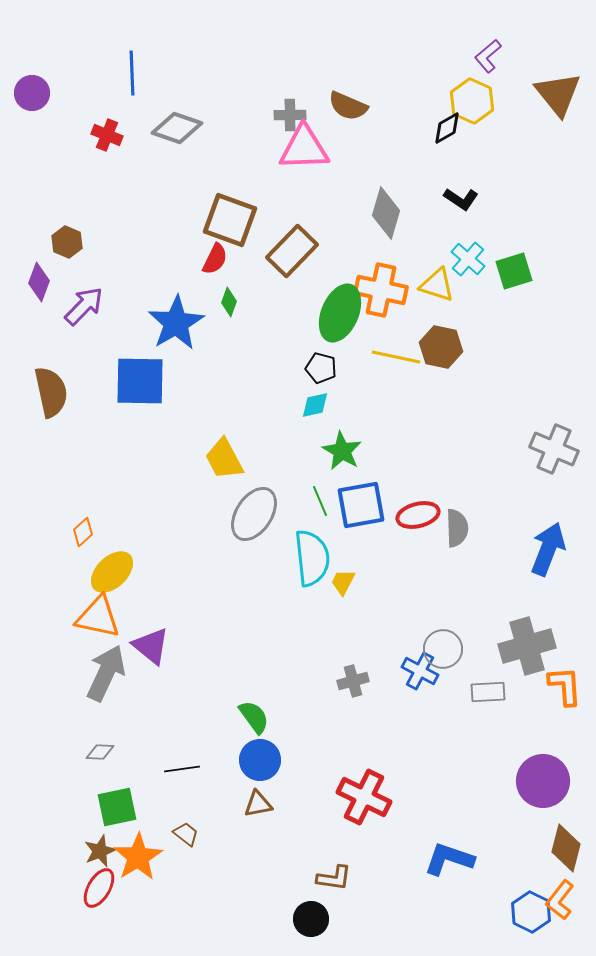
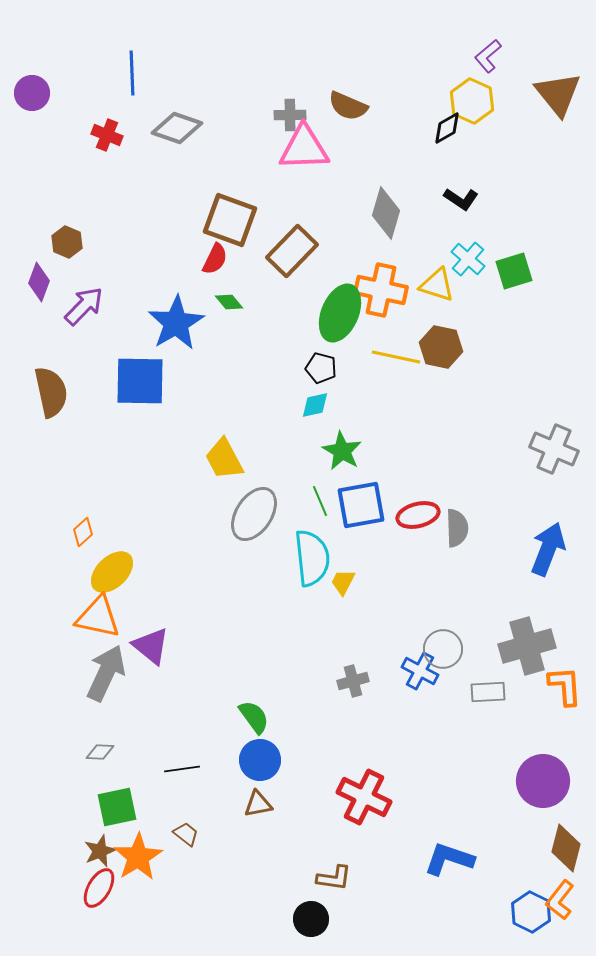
green diamond at (229, 302): rotated 60 degrees counterclockwise
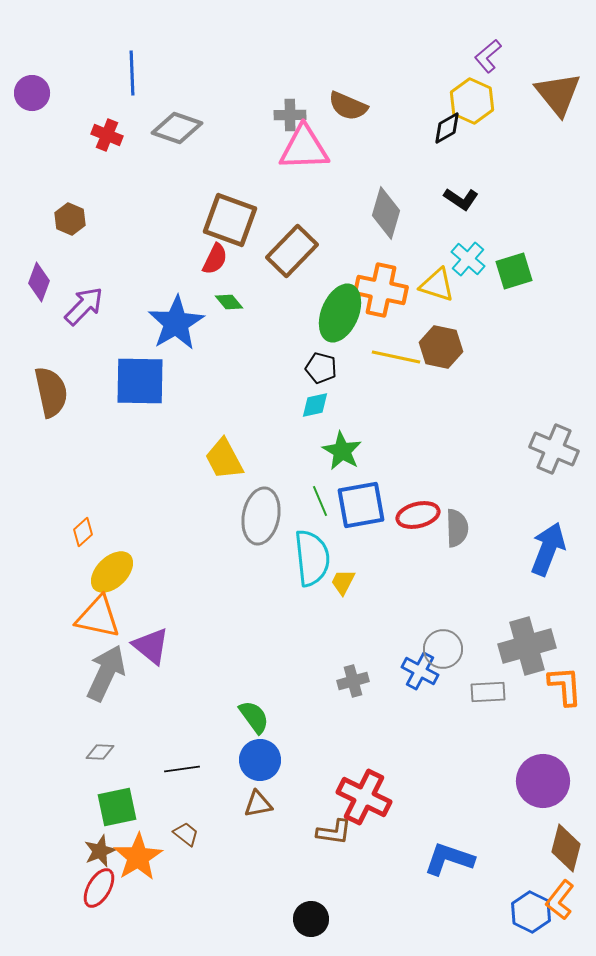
brown hexagon at (67, 242): moved 3 px right, 23 px up
gray ellipse at (254, 514): moved 7 px right, 2 px down; rotated 22 degrees counterclockwise
brown L-shape at (334, 878): moved 46 px up
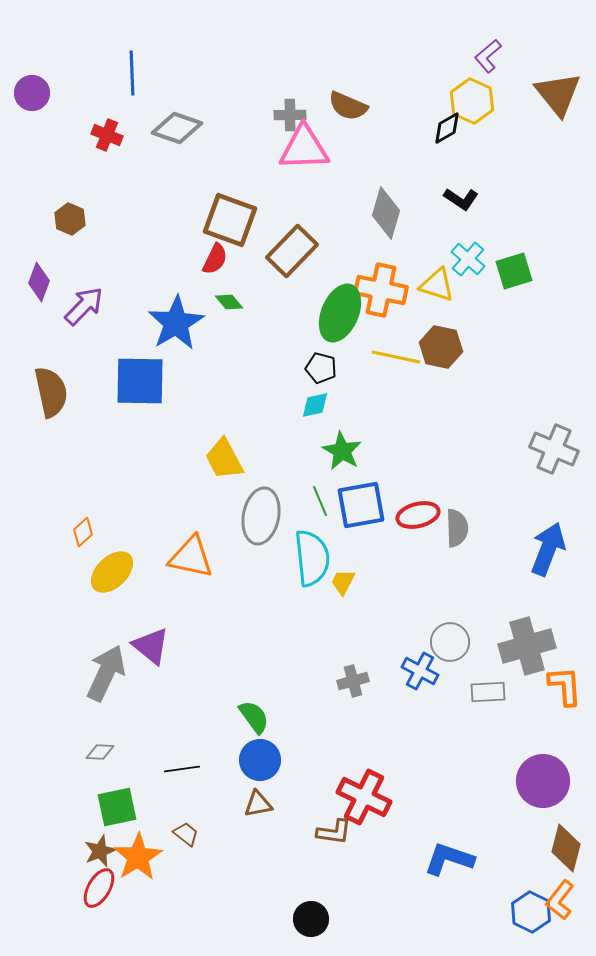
orange triangle at (98, 617): moved 93 px right, 60 px up
gray circle at (443, 649): moved 7 px right, 7 px up
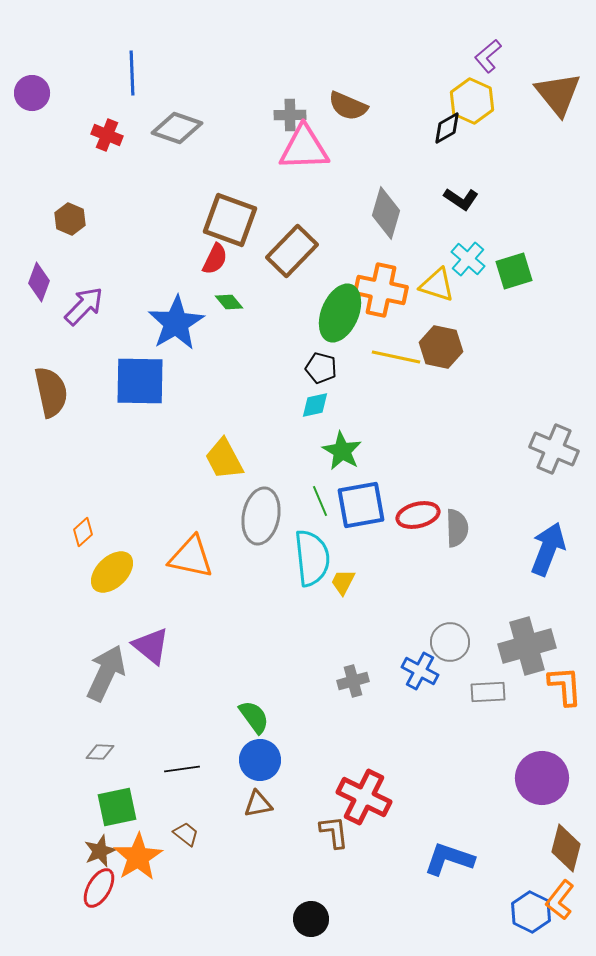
purple circle at (543, 781): moved 1 px left, 3 px up
brown L-shape at (334, 832): rotated 105 degrees counterclockwise
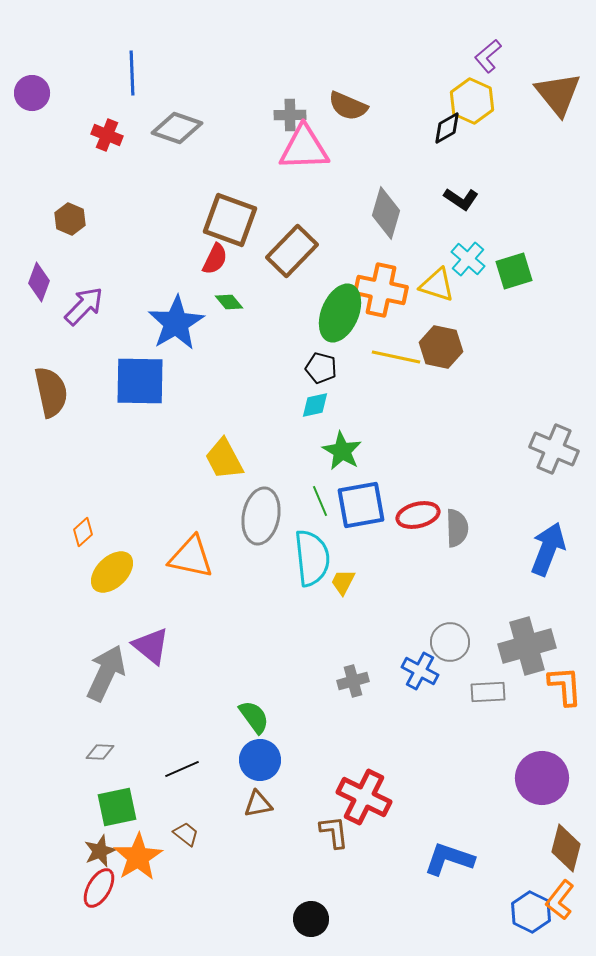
black line at (182, 769): rotated 16 degrees counterclockwise
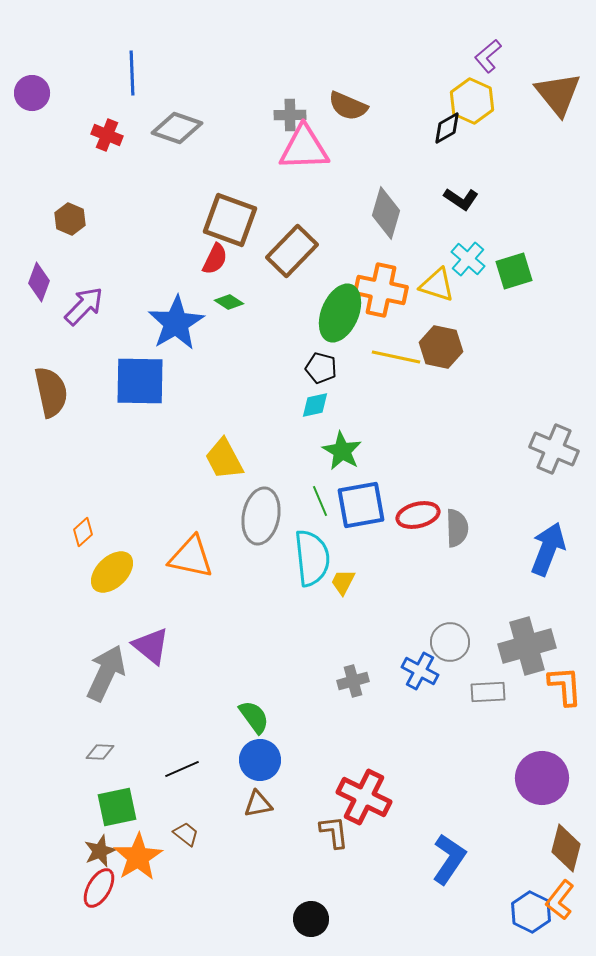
green diamond at (229, 302): rotated 16 degrees counterclockwise
blue L-shape at (449, 859): rotated 105 degrees clockwise
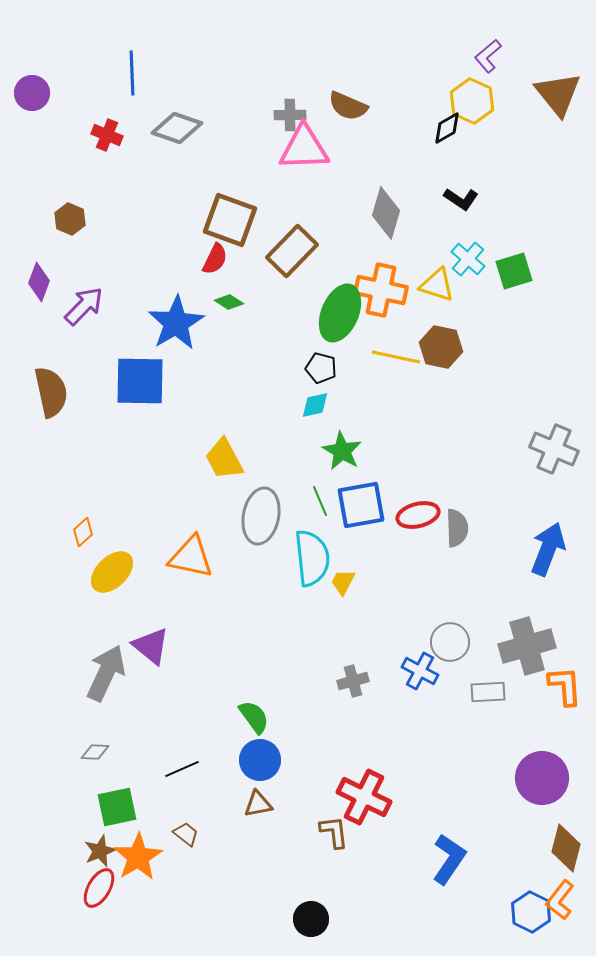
gray diamond at (100, 752): moved 5 px left
